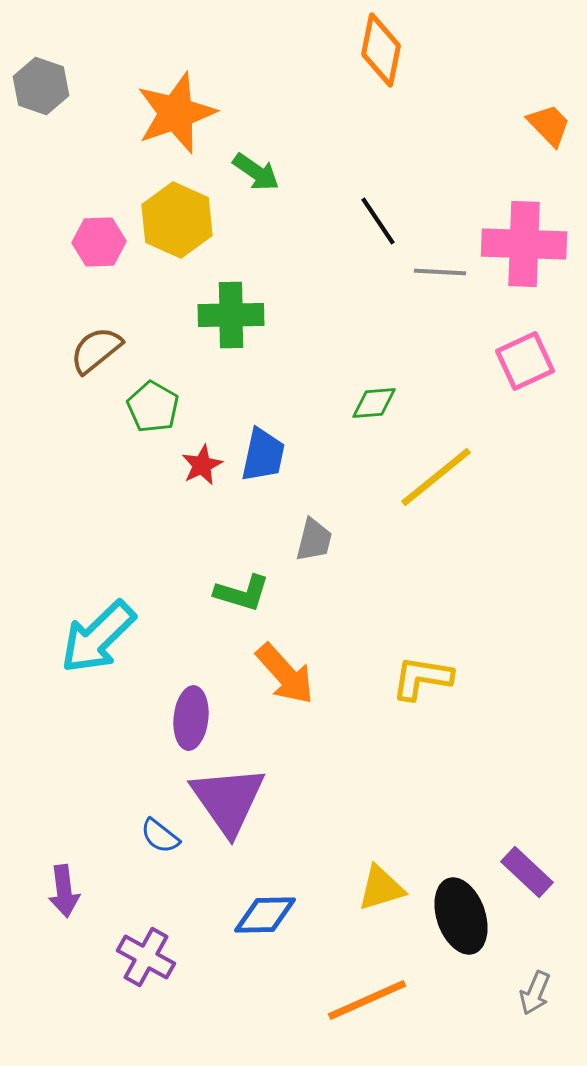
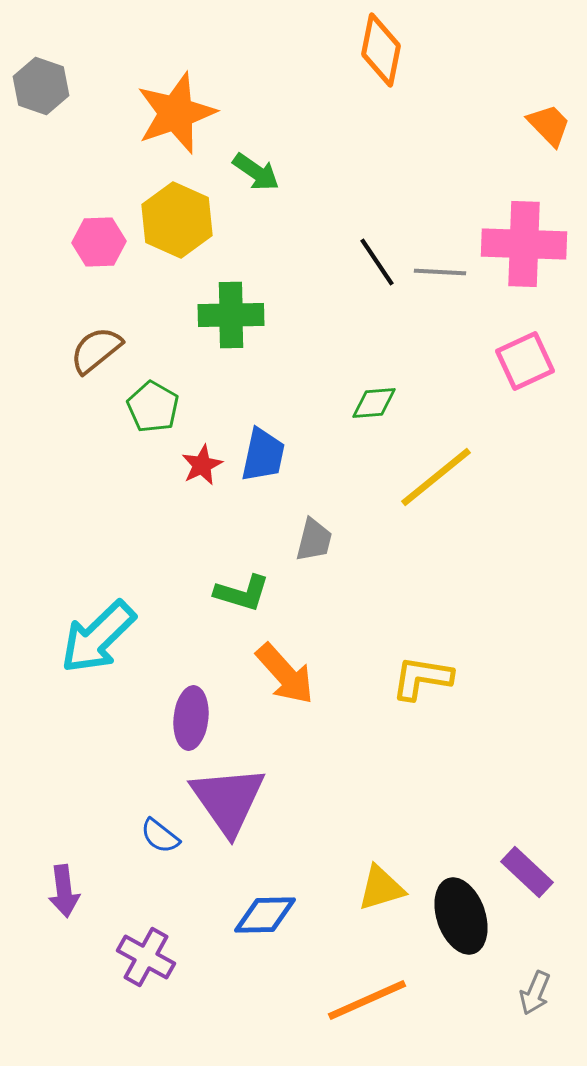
black line: moved 1 px left, 41 px down
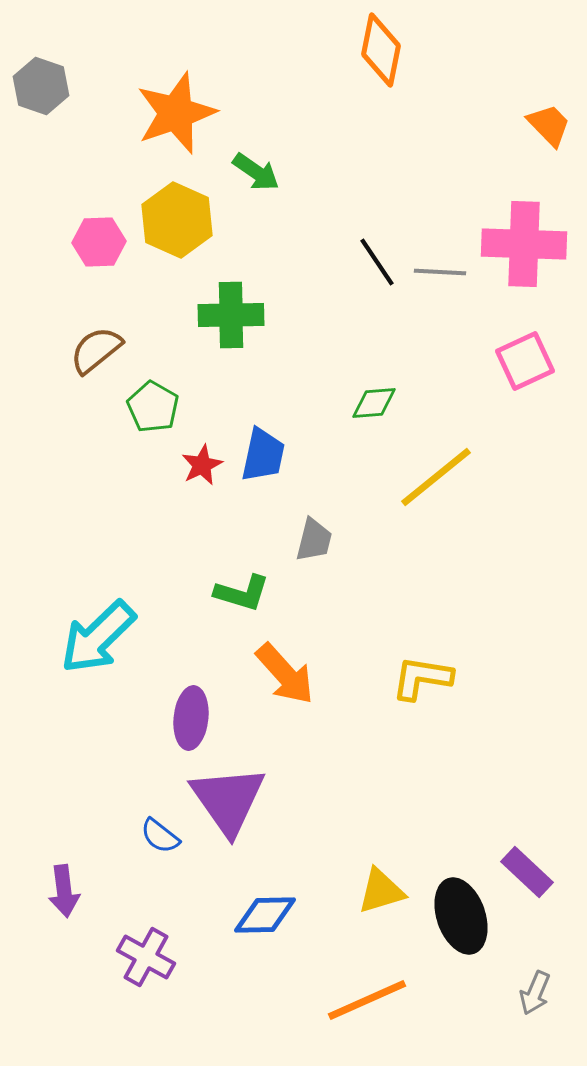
yellow triangle: moved 3 px down
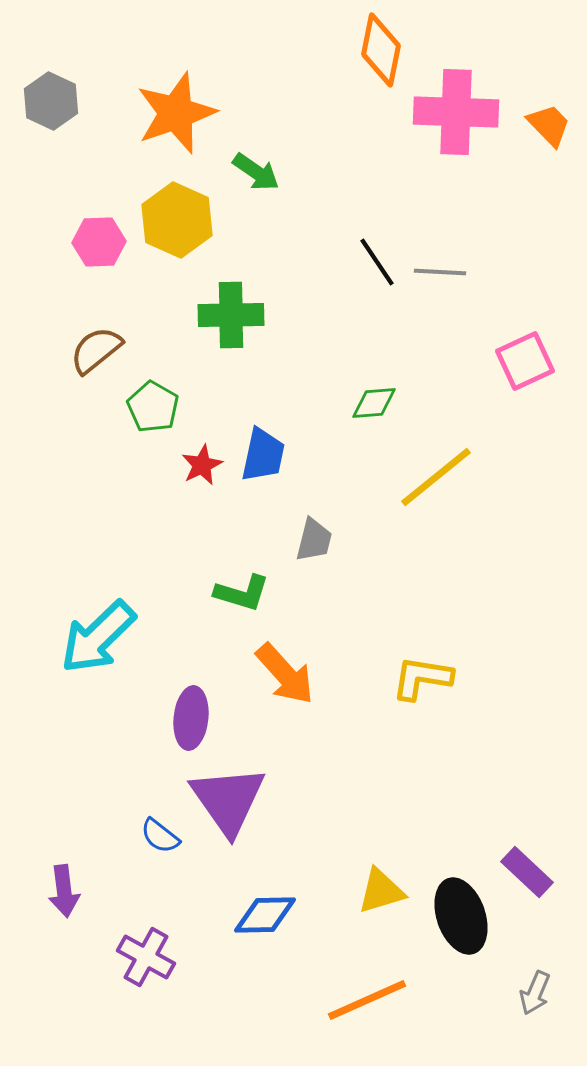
gray hexagon: moved 10 px right, 15 px down; rotated 6 degrees clockwise
pink cross: moved 68 px left, 132 px up
